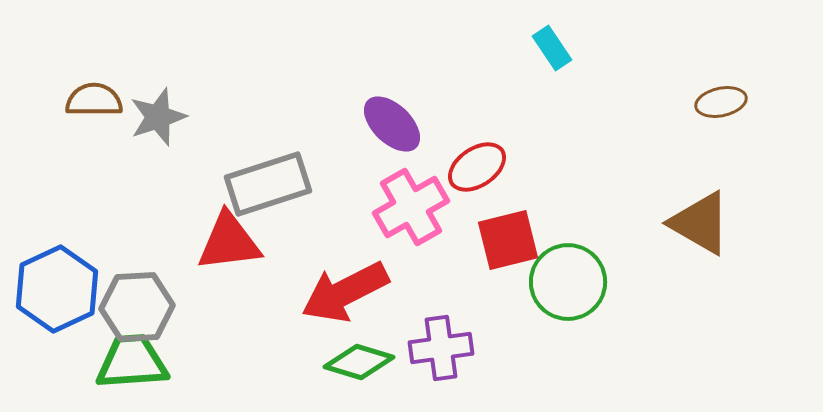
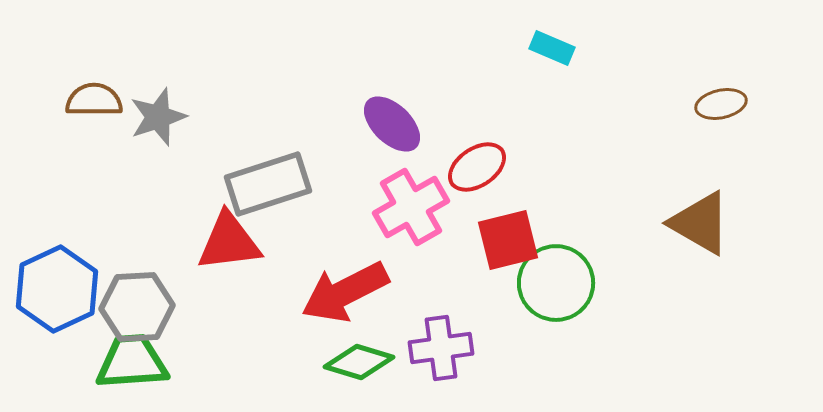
cyan rectangle: rotated 33 degrees counterclockwise
brown ellipse: moved 2 px down
green circle: moved 12 px left, 1 px down
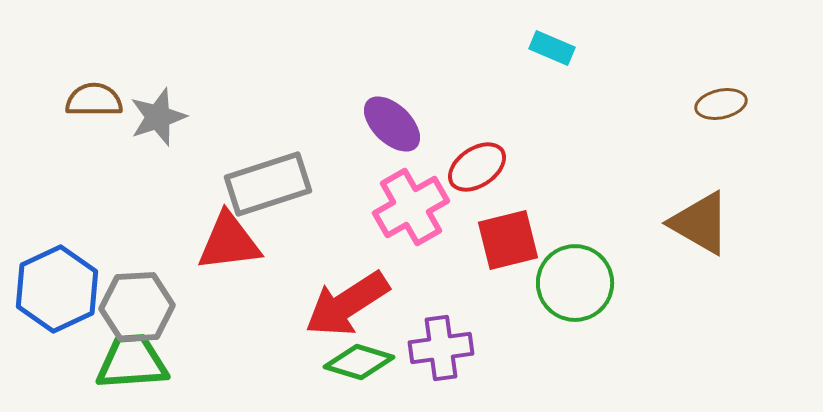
green circle: moved 19 px right
red arrow: moved 2 px right, 12 px down; rotated 6 degrees counterclockwise
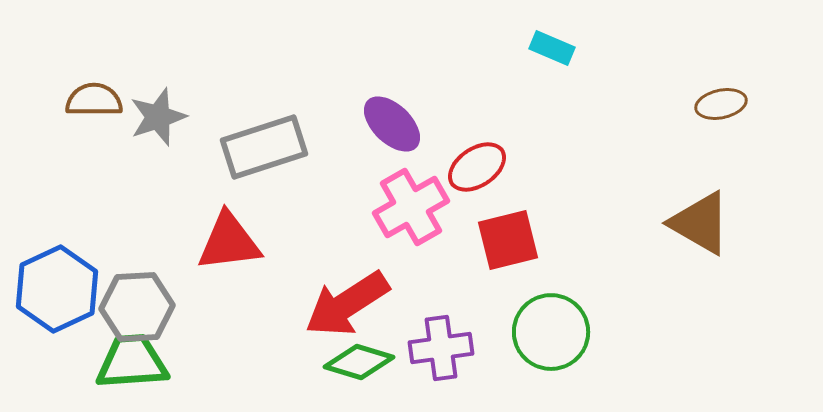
gray rectangle: moved 4 px left, 37 px up
green circle: moved 24 px left, 49 px down
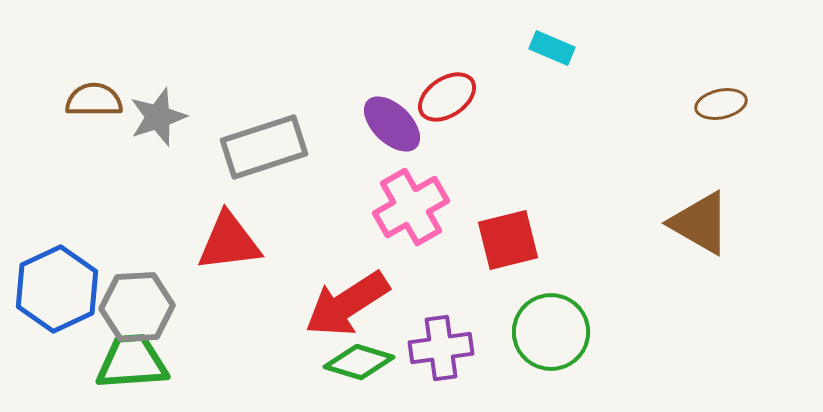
red ellipse: moved 30 px left, 70 px up
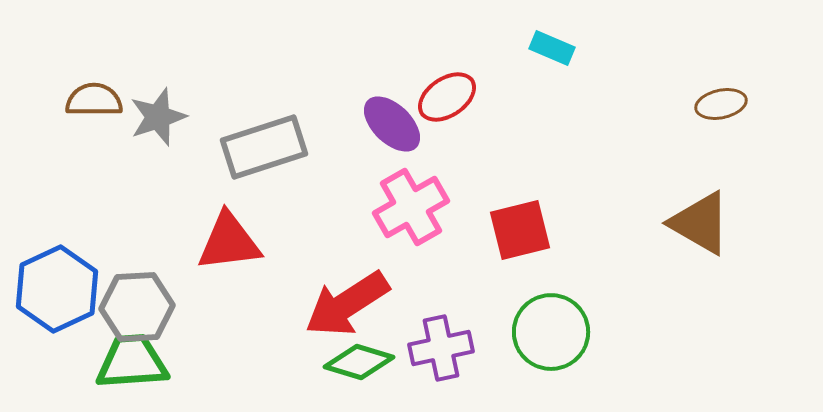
red square: moved 12 px right, 10 px up
purple cross: rotated 4 degrees counterclockwise
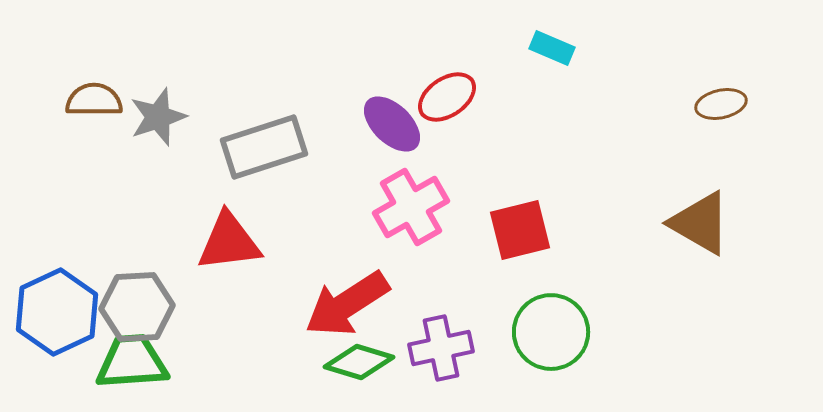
blue hexagon: moved 23 px down
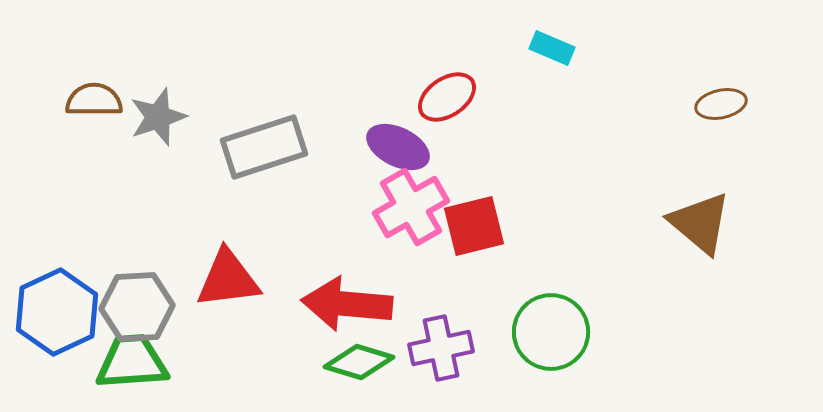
purple ellipse: moved 6 px right, 23 px down; rotated 18 degrees counterclockwise
brown triangle: rotated 10 degrees clockwise
red square: moved 46 px left, 4 px up
red triangle: moved 1 px left, 37 px down
red arrow: rotated 38 degrees clockwise
